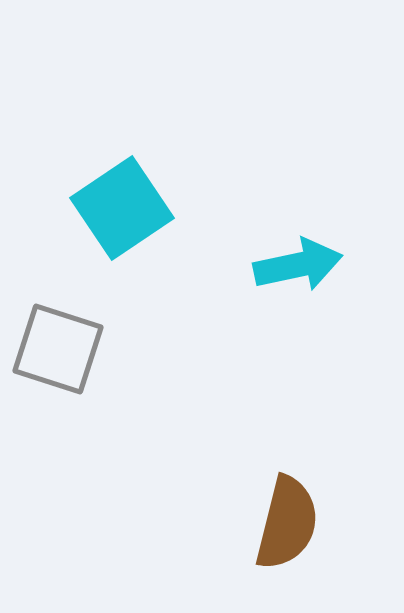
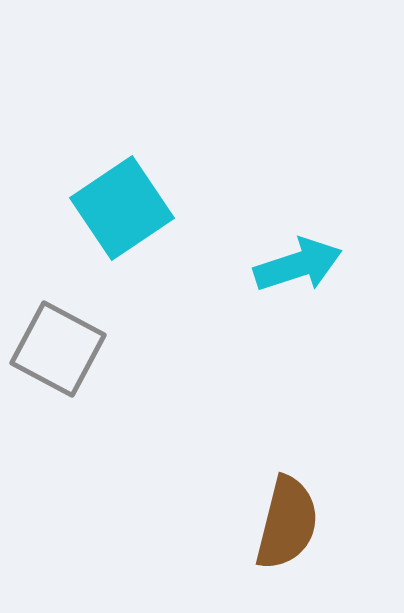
cyan arrow: rotated 6 degrees counterclockwise
gray square: rotated 10 degrees clockwise
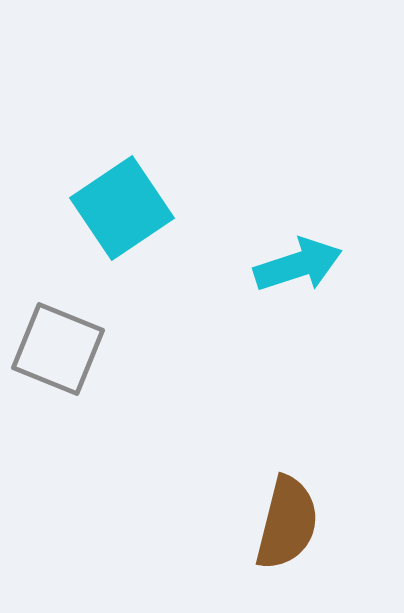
gray square: rotated 6 degrees counterclockwise
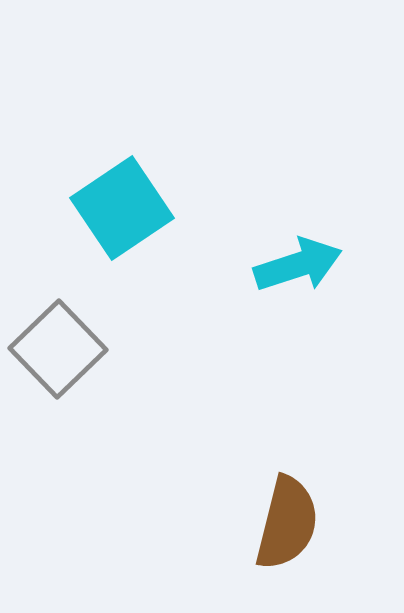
gray square: rotated 24 degrees clockwise
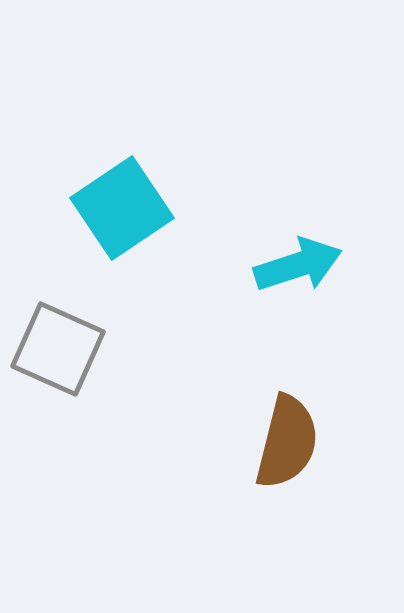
gray square: rotated 22 degrees counterclockwise
brown semicircle: moved 81 px up
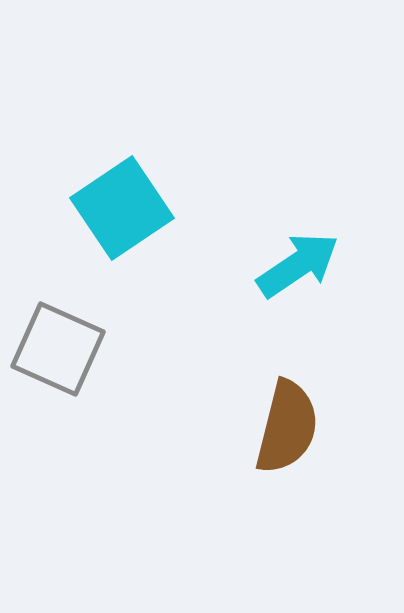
cyan arrow: rotated 16 degrees counterclockwise
brown semicircle: moved 15 px up
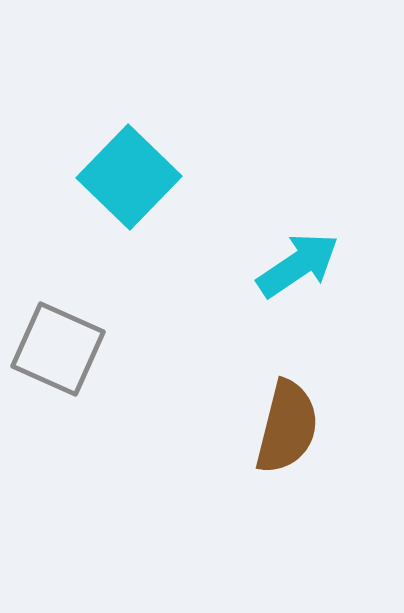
cyan square: moved 7 px right, 31 px up; rotated 12 degrees counterclockwise
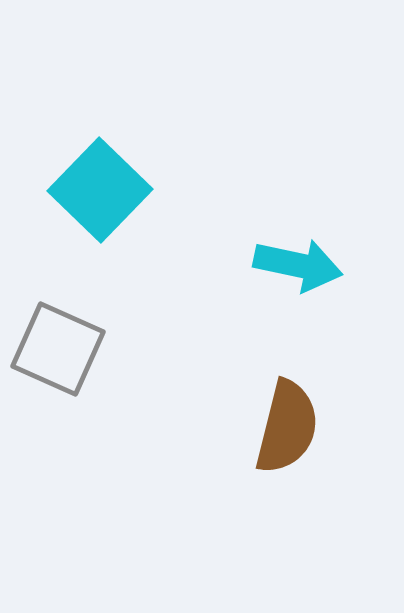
cyan square: moved 29 px left, 13 px down
cyan arrow: rotated 46 degrees clockwise
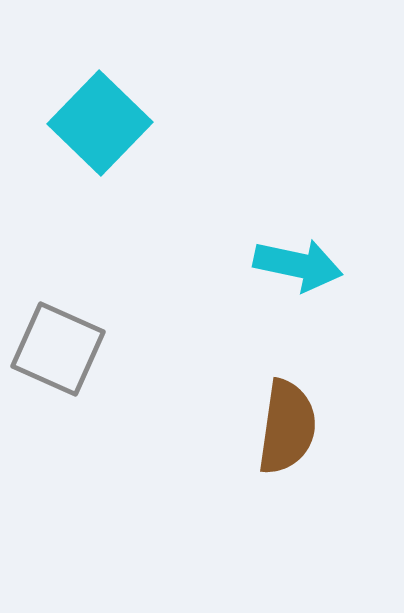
cyan square: moved 67 px up
brown semicircle: rotated 6 degrees counterclockwise
